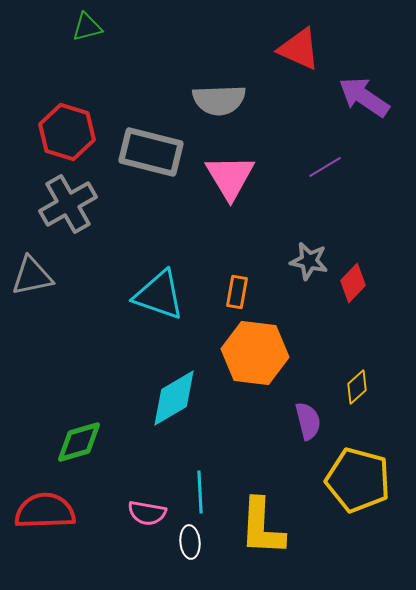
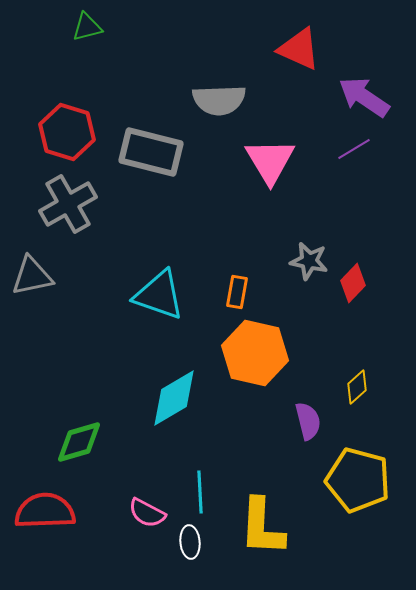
purple line: moved 29 px right, 18 px up
pink triangle: moved 40 px right, 16 px up
orange hexagon: rotated 6 degrees clockwise
pink semicircle: rotated 18 degrees clockwise
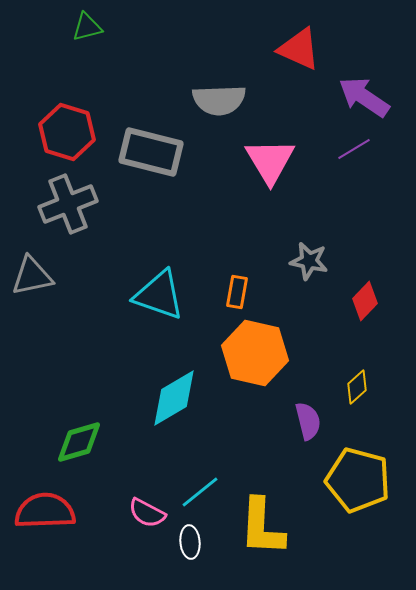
gray cross: rotated 8 degrees clockwise
red diamond: moved 12 px right, 18 px down
cyan line: rotated 54 degrees clockwise
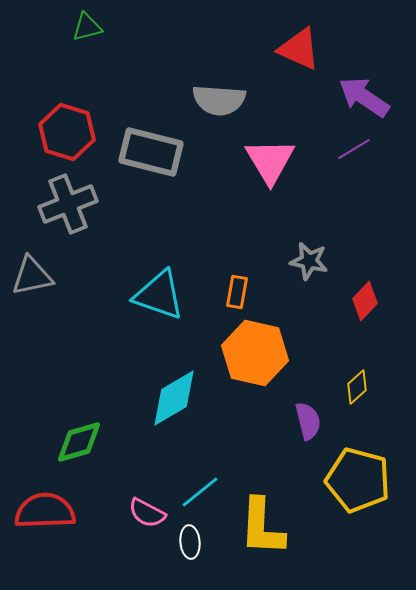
gray semicircle: rotated 6 degrees clockwise
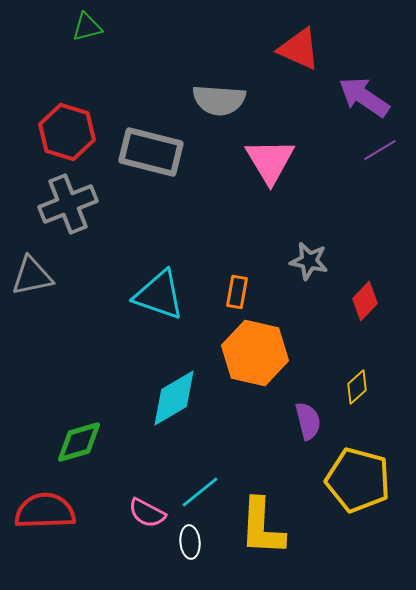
purple line: moved 26 px right, 1 px down
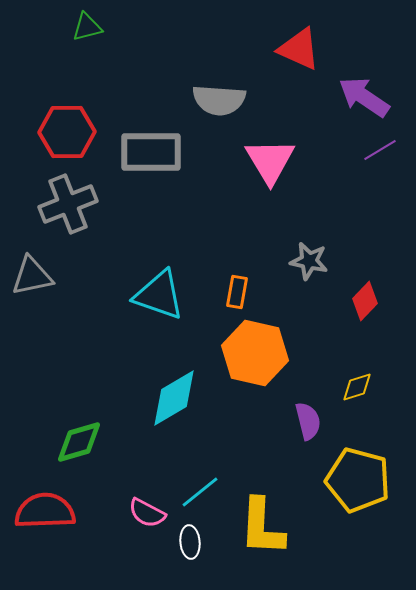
red hexagon: rotated 18 degrees counterclockwise
gray rectangle: rotated 14 degrees counterclockwise
yellow diamond: rotated 24 degrees clockwise
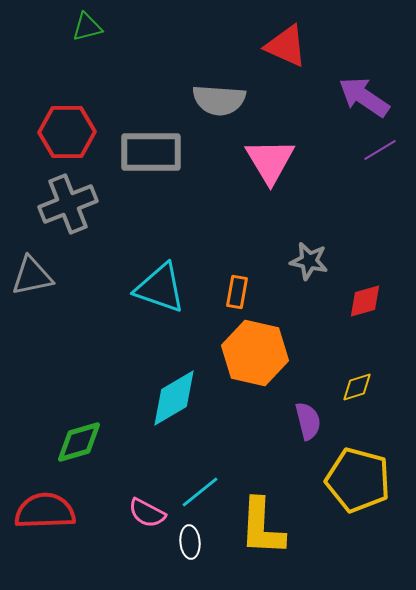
red triangle: moved 13 px left, 3 px up
cyan triangle: moved 1 px right, 7 px up
red diamond: rotated 30 degrees clockwise
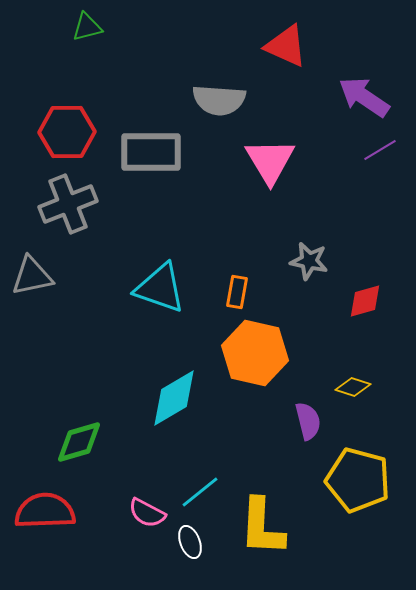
yellow diamond: moved 4 px left; rotated 36 degrees clockwise
white ellipse: rotated 16 degrees counterclockwise
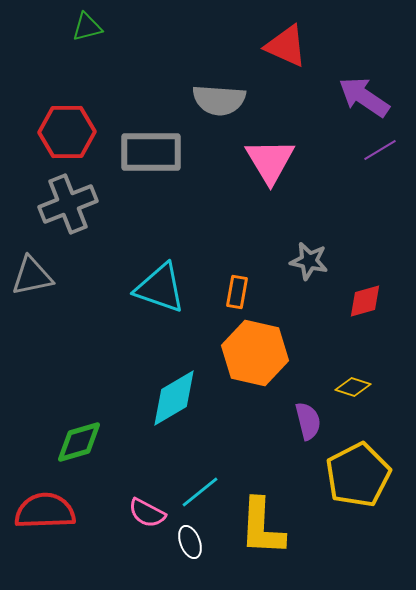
yellow pentagon: moved 5 px up; rotated 30 degrees clockwise
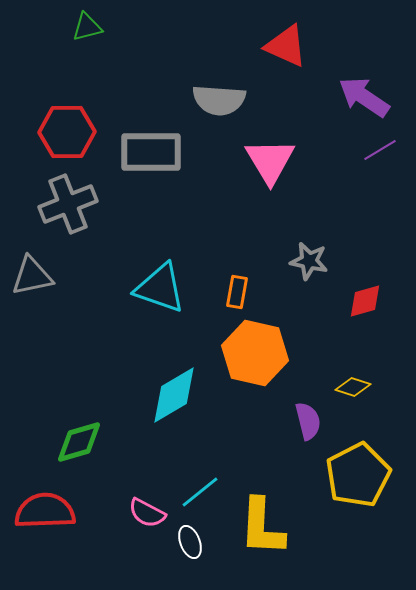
cyan diamond: moved 3 px up
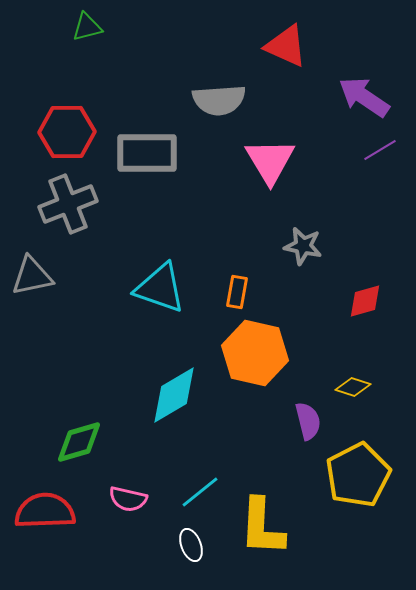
gray semicircle: rotated 8 degrees counterclockwise
gray rectangle: moved 4 px left, 1 px down
gray star: moved 6 px left, 15 px up
pink semicircle: moved 19 px left, 14 px up; rotated 15 degrees counterclockwise
white ellipse: moved 1 px right, 3 px down
